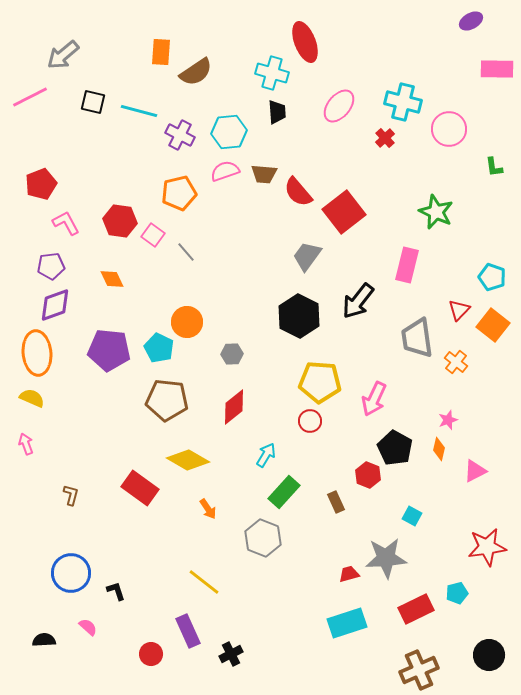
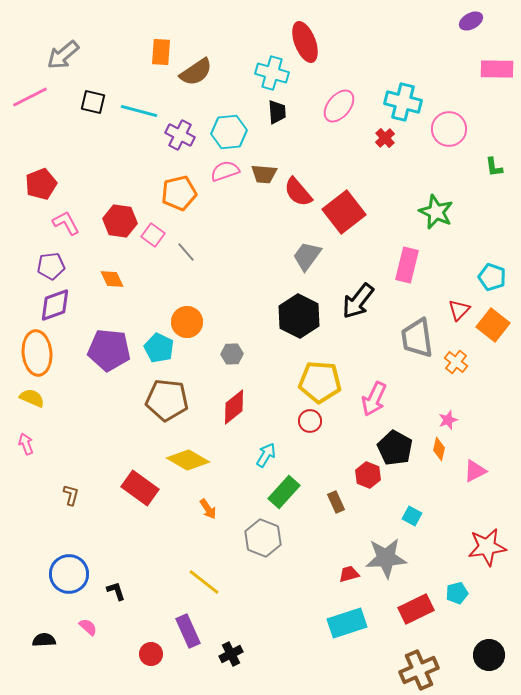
blue circle at (71, 573): moved 2 px left, 1 px down
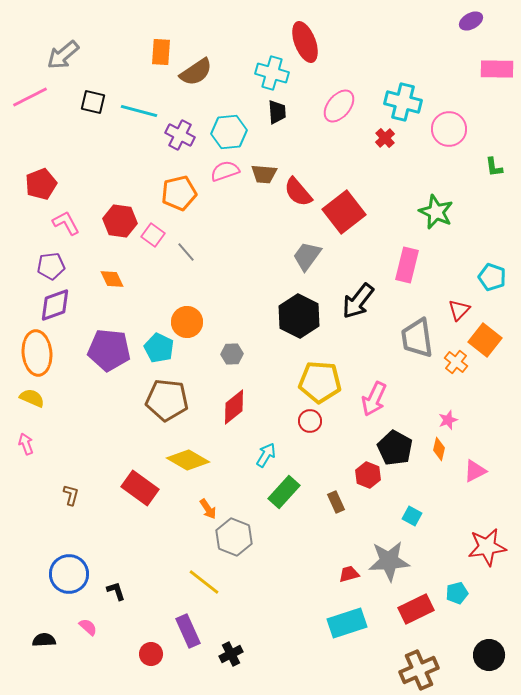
orange square at (493, 325): moved 8 px left, 15 px down
gray hexagon at (263, 538): moved 29 px left, 1 px up
gray star at (386, 558): moved 3 px right, 3 px down
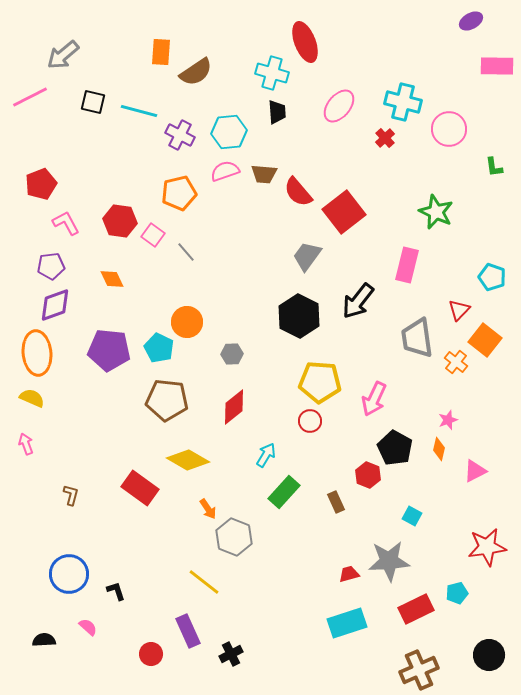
pink rectangle at (497, 69): moved 3 px up
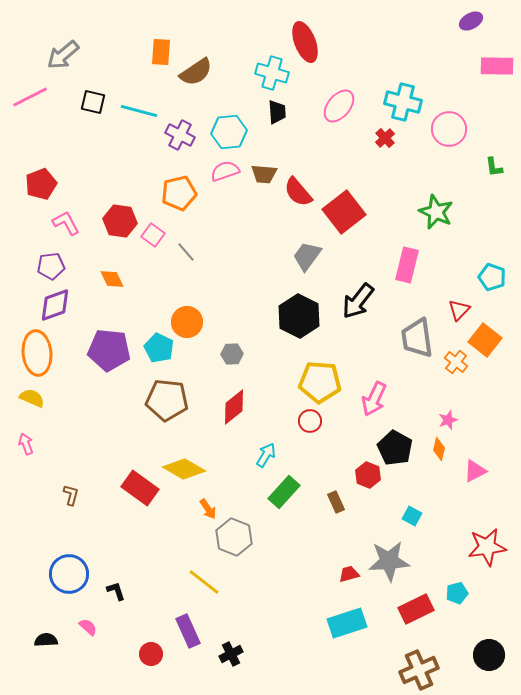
yellow diamond at (188, 460): moved 4 px left, 9 px down
black semicircle at (44, 640): moved 2 px right
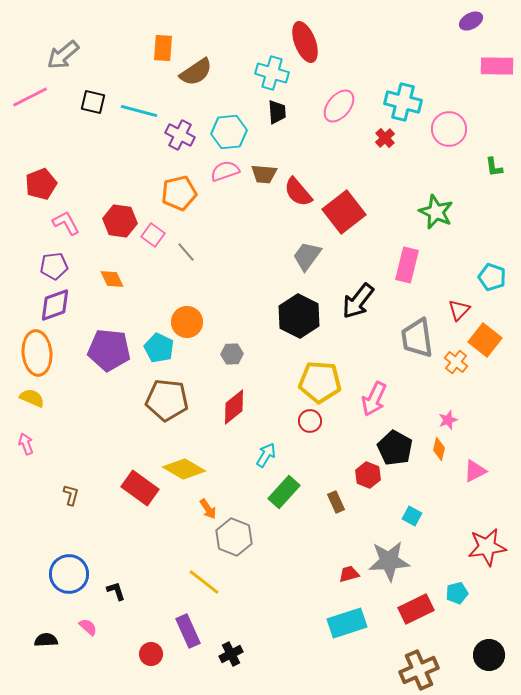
orange rectangle at (161, 52): moved 2 px right, 4 px up
purple pentagon at (51, 266): moved 3 px right
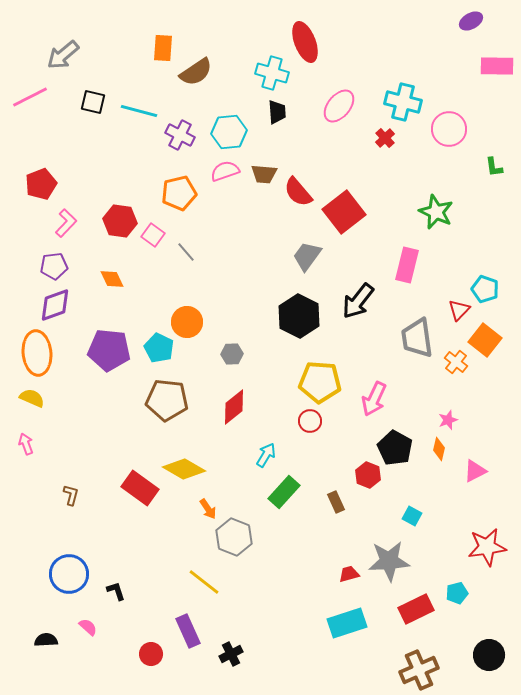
pink L-shape at (66, 223): rotated 72 degrees clockwise
cyan pentagon at (492, 277): moved 7 px left, 12 px down
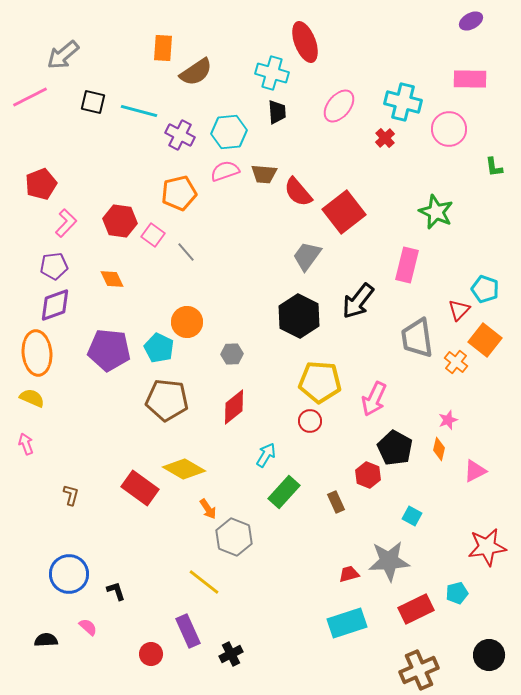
pink rectangle at (497, 66): moved 27 px left, 13 px down
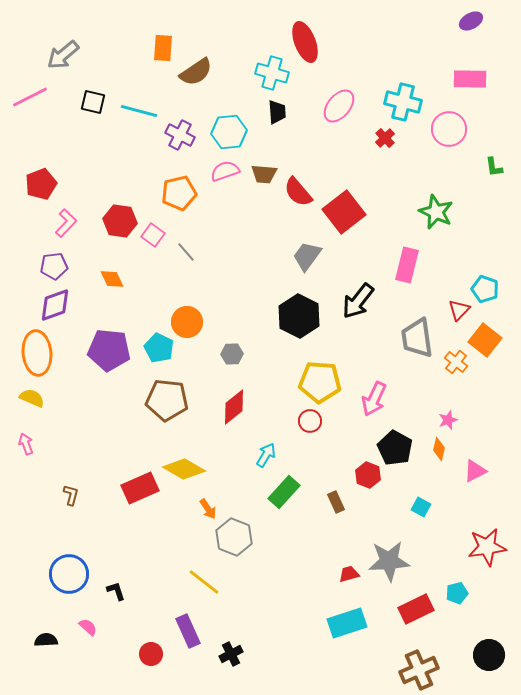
red rectangle at (140, 488): rotated 60 degrees counterclockwise
cyan square at (412, 516): moved 9 px right, 9 px up
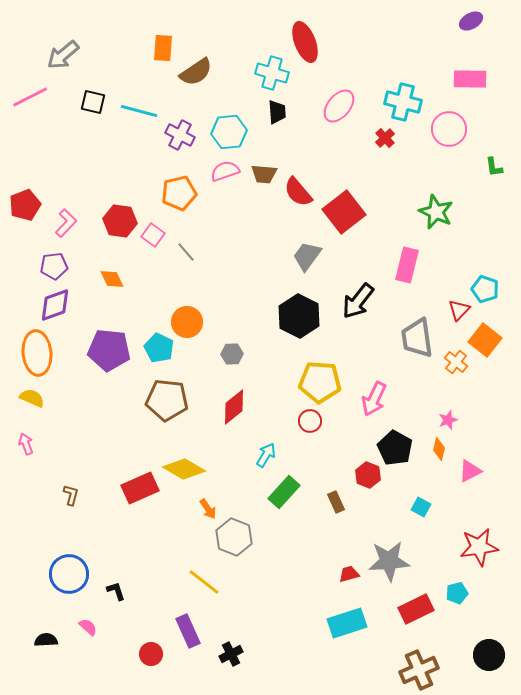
red pentagon at (41, 184): moved 16 px left, 21 px down
pink triangle at (475, 471): moved 5 px left
red star at (487, 547): moved 8 px left
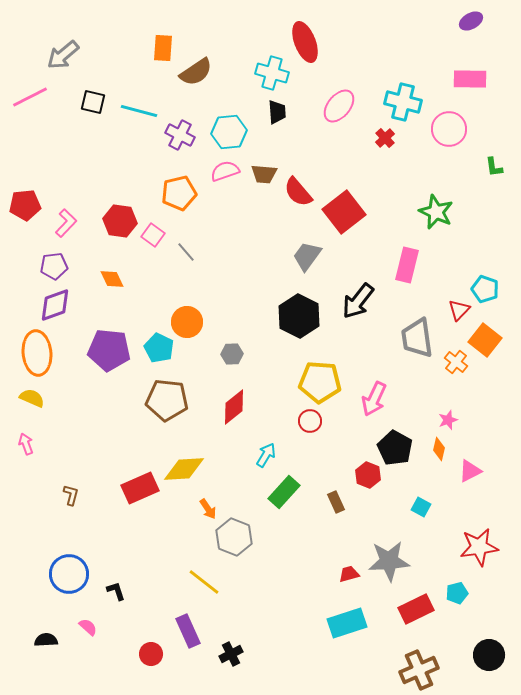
red pentagon at (25, 205): rotated 16 degrees clockwise
yellow diamond at (184, 469): rotated 33 degrees counterclockwise
